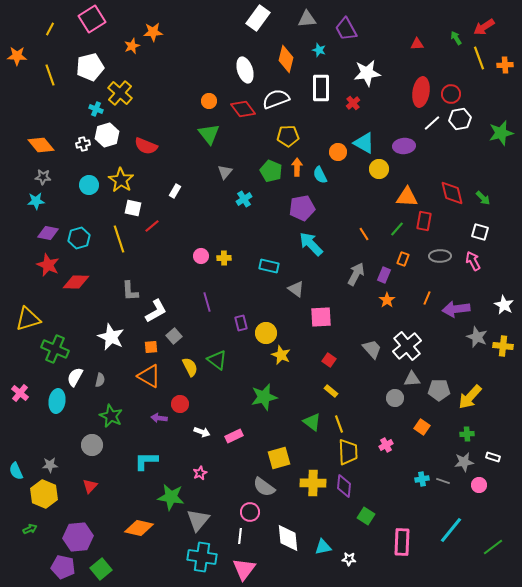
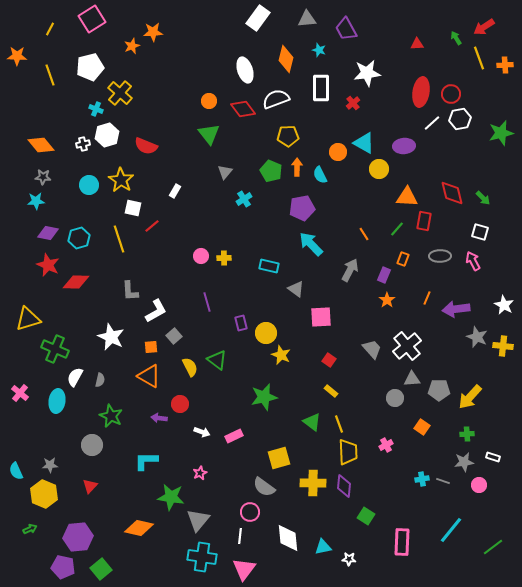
gray arrow at (356, 274): moved 6 px left, 4 px up
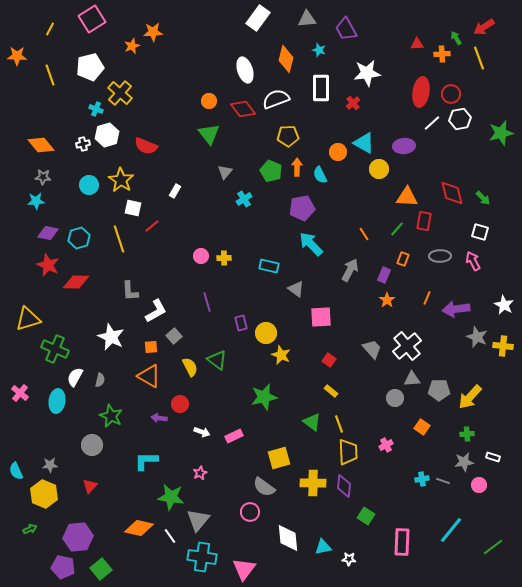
orange cross at (505, 65): moved 63 px left, 11 px up
white line at (240, 536): moved 70 px left; rotated 42 degrees counterclockwise
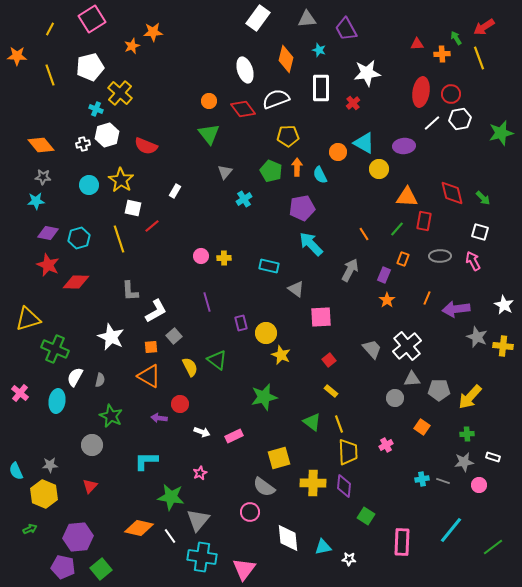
red square at (329, 360): rotated 16 degrees clockwise
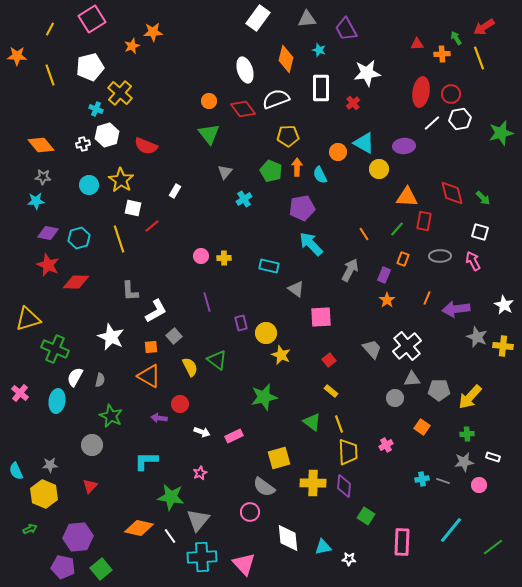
cyan cross at (202, 557): rotated 12 degrees counterclockwise
pink triangle at (244, 569): moved 5 px up; rotated 20 degrees counterclockwise
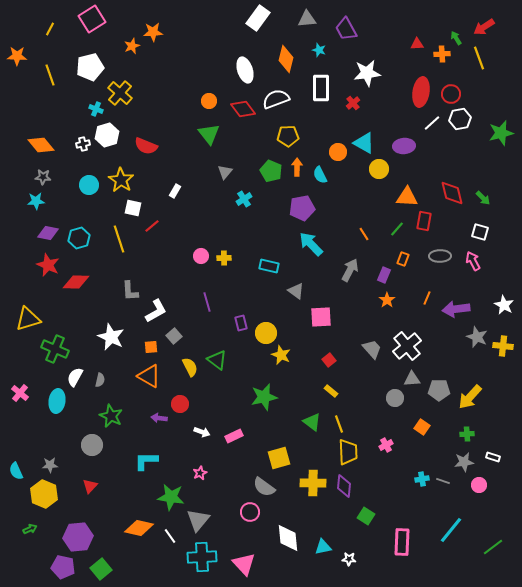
gray triangle at (296, 289): moved 2 px down
